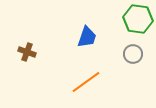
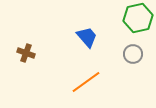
green hexagon: moved 1 px up; rotated 20 degrees counterclockwise
blue trapezoid: rotated 60 degrees counterclockwise
brown cross: moved 1 px left, 1 px down
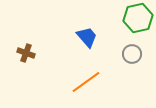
gray circle: moved 1 px left
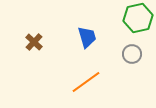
blue trapezoid: rotated 25 degrees clockwise
brown cross: moved 8 px right, 11 px up; rotated 24 degrees clockwise
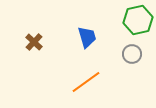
green hexagon: moved 2 px down
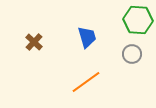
green hexagon: rotated 16 degrees clockwise
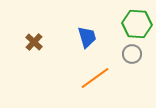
green hexagon: moved 1 px left, 4 px down
orange line: moved 9 px right, 4 px up
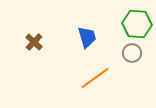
gray circle: moved 1 px up
